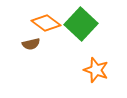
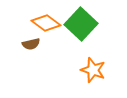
orange star: moved 3 px left
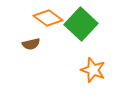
orange diamond: moved 2 px right, 5 px up
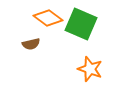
green square: rotated 20 degrees counterclockwise
orange star: moved 3 px left, 1 px up
